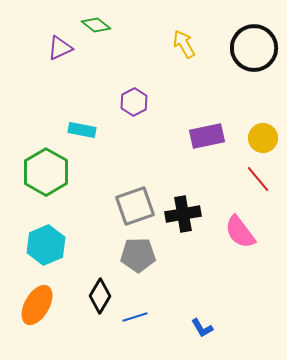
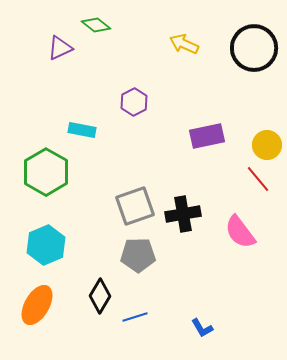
yellow arrow: rotated 36 degrees counterclockwise
yellow circle: moved 4 px right, 7 px down
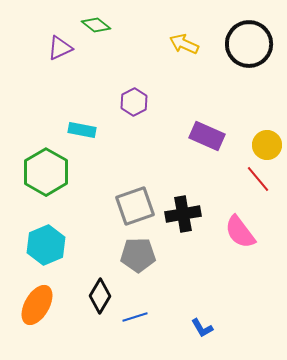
black circle: moved 5 px left, 4 px up
purple rectangle: rotated 36 degrees clockwise
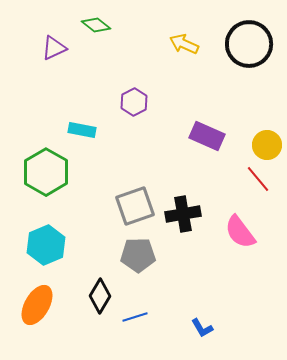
purple triangle: moved 6 px left
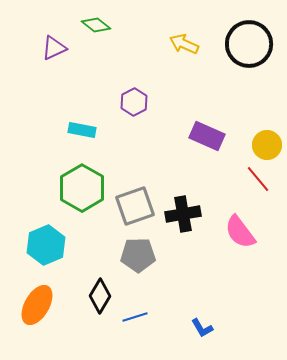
green hexagon: moved 36 px right, 16 px down
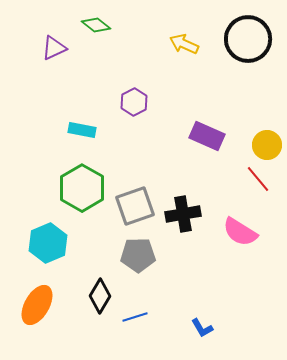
black circle: moved 1 px left, 5 px up
pink semicircle: rotated 21 degrees counterclockwise
cyan hexagon: moved 2 px right, 2 px up
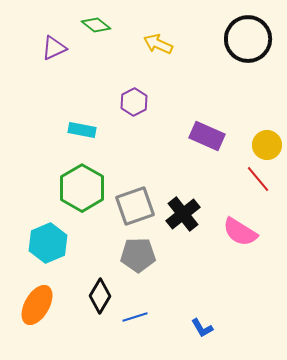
yellow arrow: moved 26 px left
black cross: rotated 28 degrees counterclockwise
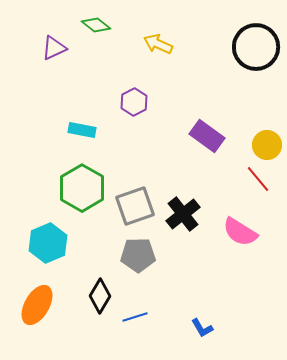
black circle: moved 8 px right, 8 px down
purple rectangle: rotated 12 degrees clockwise
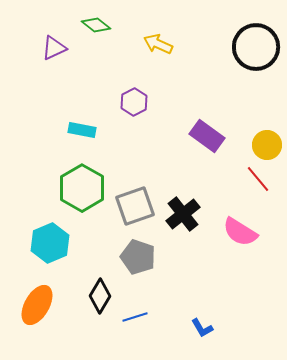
cyan hexagon: moved 2 px right
gray pentagon: moved 2 px down; rotated 20 degrees clockwise
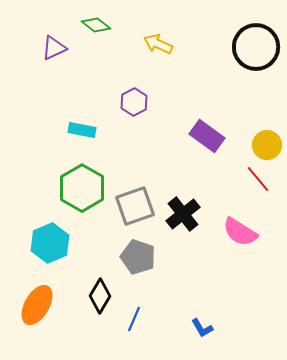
blue line: moved 1 px left, 2 px down; rotated 50 degrees counterclockwise
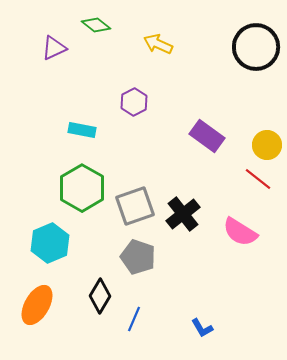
red line: rotated 12 degrees counterclockwise
